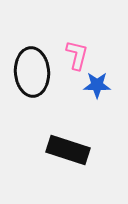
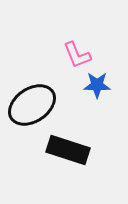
pink L-shape: rotated 144 degrees clockwise
black ellipse: moved 33 px down; rotated 60 degrees clockwise
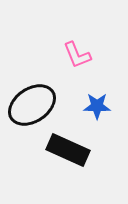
blue star: moved 21 px down
black rectangle: rotated 6 degrees clockwise
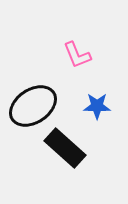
black ellipse: moved 1 px right, 1 px down
black rectangle: moved 3 px left, 2 px up; rotated 18 degrees clockwise
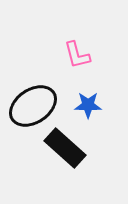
pink L-shape: rotated 8 degrees clockwise
blue star: moved 9 px left, 1 px up
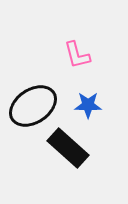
black rectangle: moved 3 px right
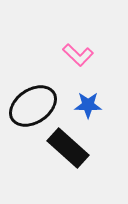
pink L-shape: moved 1 px right; rotated 32 degrees counterclockwise
